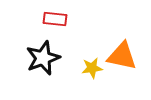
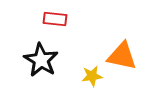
black star: moved 2 px left, 2 px down; rotated 20 degrees counterclockwise
yellow star: moved 8 px down
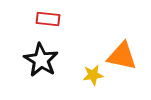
red rectangle: moved 7 px left
yellow star: moved 1 px right, 1 px up
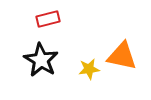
red rectangle: rotated 20 degrees counterclockwise
yellow star: moved 4 px left, 6 px up
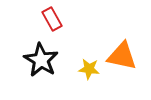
red rectangle: moved 4 px right; rotated 75 degrees clockwise
yellow star: rotated 15 degrees clockwise
